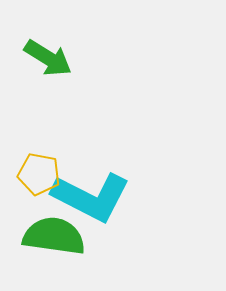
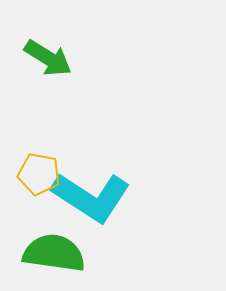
cyan L-shape: rotated 6 degrees clockwise
green semicircle: moved 17 px down
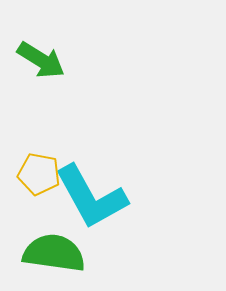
green arrow: moved 7 px left, 2 px down
cyan L-shape: rotated 28 degrees clockwise
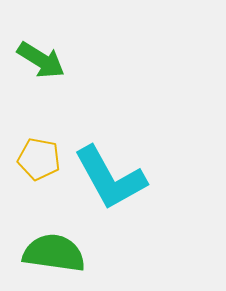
yellow pentagon: moved 15 px up
cyan L-shape: moved 19 px right, 19 px up
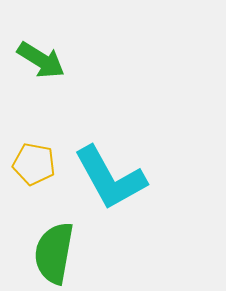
yellow pentagon: moved 5 px left, 5 px down
green semicircle: rotated 88 degrees counterclockwise
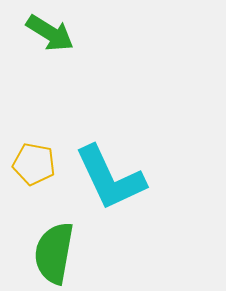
green arrow: moved 9 px right, 27 px up
cyan L-shape: rotated 4 degrees clockwise
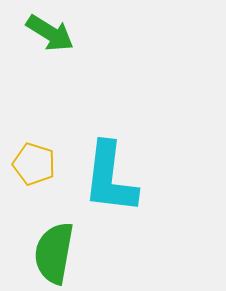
yellow pentagon: rotated 6 degrees clockwise
cyan L-shape: rotated 32 degrees clockwise
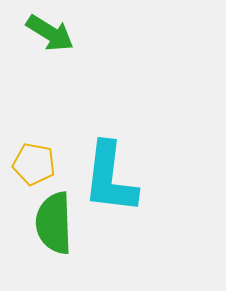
yellow pentagon: rotated 6 degrees counterclockwise
green semicircle: moved 30 px up; rotated 12 degrees counterclockwise
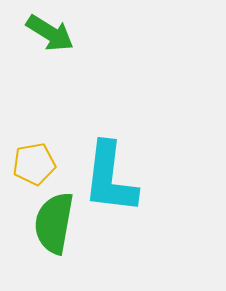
yellow pentagon: rotated 21 degrees counterclockwise
green semicircle: rotated 12 degrees clockwise
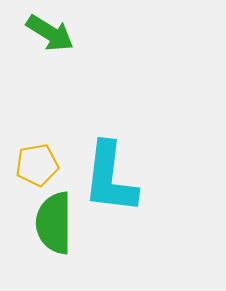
yellow pentagon: moved 3 px right, 1 px down
green semicircle: rotated 10 degrees counterclockwise
